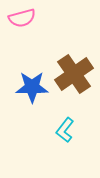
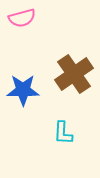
blue star: moved 9 px left, 3 px down
cyan L-shape: moved 2 px left, 3 px down; rotated 35 degrees counterclockwise
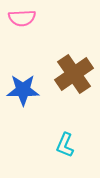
pink semicircle: rotated 12 degrees clockwise
cyan L-shape: moved 2 px right, 12 px down; rotated 20 degrees clockwise
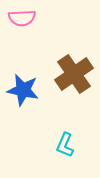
blue star: rotated 12 degrees clockwise
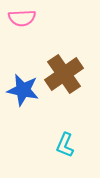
brown cross: moved 10 px left
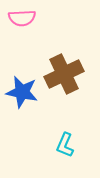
brown cross: rotated 9 degrees clockwise
blue star: moved 1 px left, 2 px down
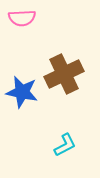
cyan L-shape: rotated 140 degrees counterclockwise
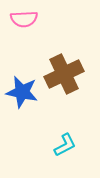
pink semicircle: moved 2 px right, 1 px down
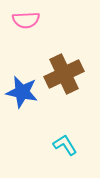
pink semicircle: moved 2 px right, 1 px down
cyan L-shape: rotated 95 degrees counterclockwise
